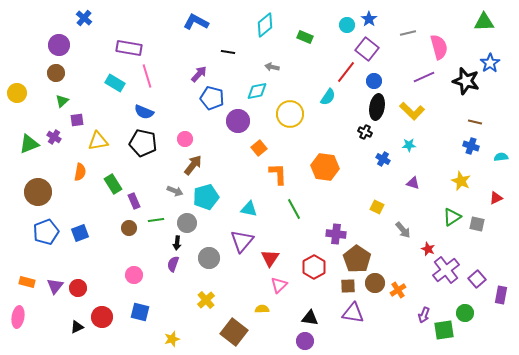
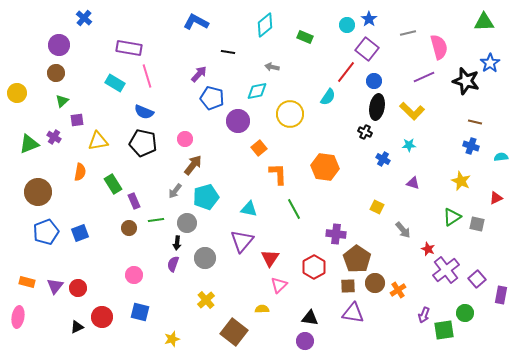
gray arrow at (175, 191): rotated 105 degrees clockwise
gray circle at (209, 258): moved 4 px left
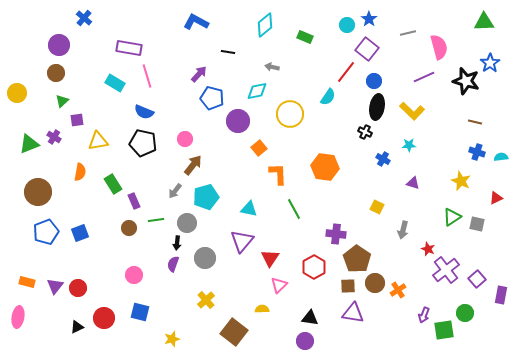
blue cross at (471, 146): moved 6 px right, 6 px down
gray arrow at (403, 230): rotated 54 degrees clockwise
red circle at (102, 317): moved 2 px right, 1 px down
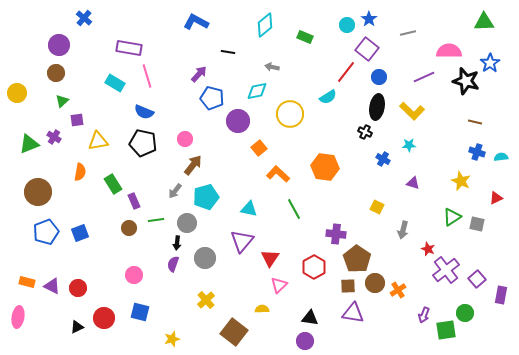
pink semicircle at (439, 47): moved 10 px right, 4 px down; rotated 75 degrees counterclockwise
blue circle at (374, 81): moved 5 px right, 4 px up
cyan semicircle at (328, 97): rotated 24 degrees clockwise
orange L-shape at (278, 174): rotated 45 degrees counterclockwise
purple triangle at (55, 286): moved 3 px left; rotated 42 degrees counterclockwise
green square at (444, 330): moved 2 px right
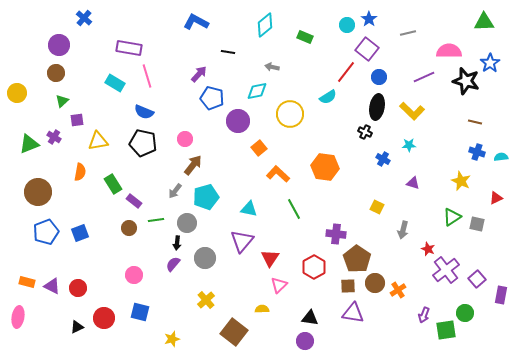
purple rectangle at (134, 201): rotated 28 degrees counterclockwise
purple semicircle at (173, 264): rotated 21 degrees clockwise
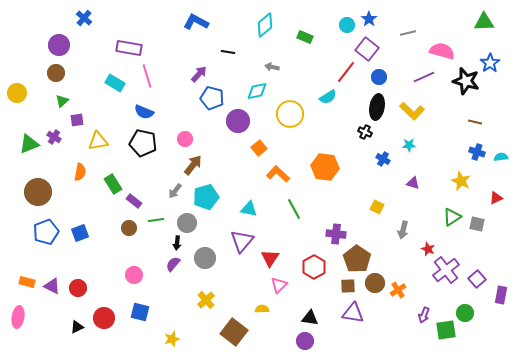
pink semicircle at (449, 51): moved 7 px left; rotated 15 degrees clockwise
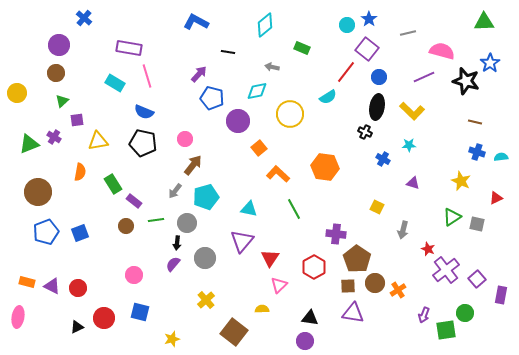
green rectangle at (305, 37): moved 3 px left, 11 px down
brown circle at (129, 228): moved 3 px left, 2 px up
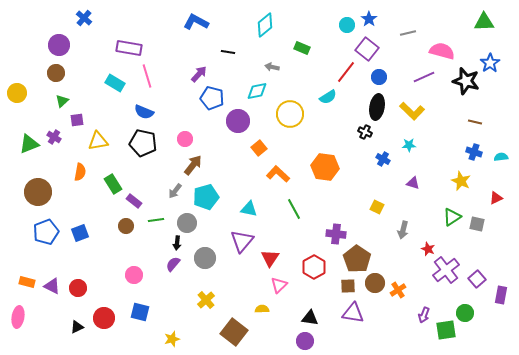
blue cross at (477, 152): moved 3 px left
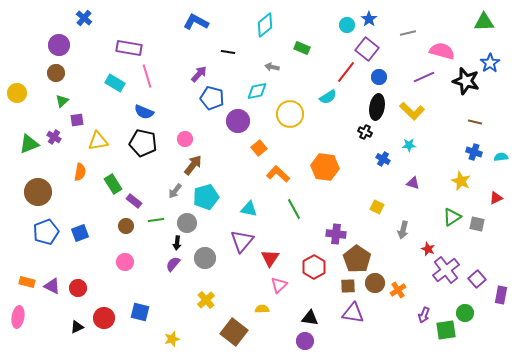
pink circle at (134, 275): moved 9 px left, 13 px up
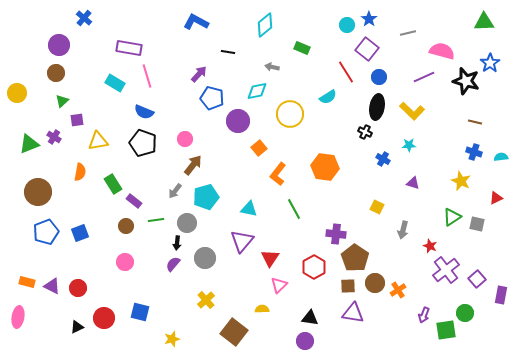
red line at (346, 72): rotated 70 degrees counterclockwise
black pentagon at (143, 143): rotated 8 degrees clockwise
orange L-shape at (278, 174): rotated 95 degrees counterclockwise
red star at (428, 249): moved 2 px right, 3 px up
brown pentagon at (357, 259): moved 2 px left, 1 px up
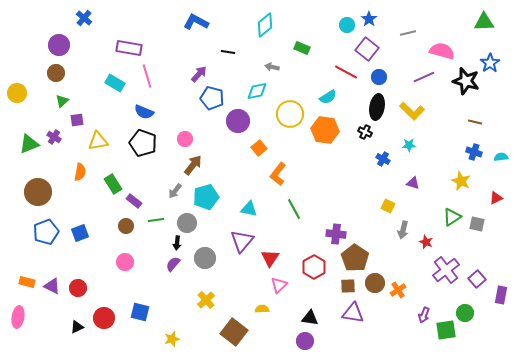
red line at (346, 72): rotated 30 degrees counterclockwise
orange hexagon at (325, 167): moved 37 px up
yellow square at (377, 207): moved 11 px right, 1 px up
red star at (430, 246): moved 4 px left, 4 px up
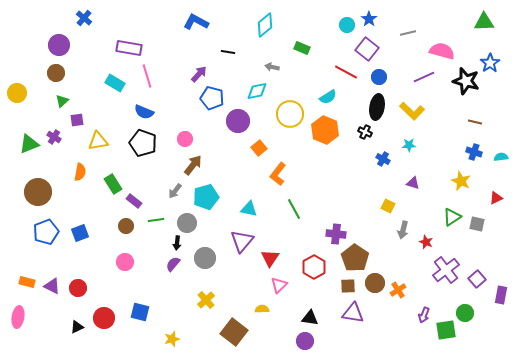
orange hexagon at (325, 130): rotated 16 degrees clockwise
